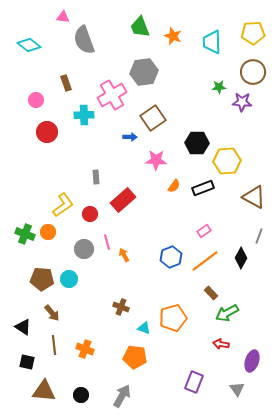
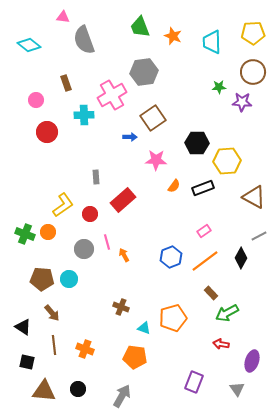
gray line at (259, 236): rotated 42 degrees clockwise
black circle at (81, 395): moved 3 px left, 6 px up
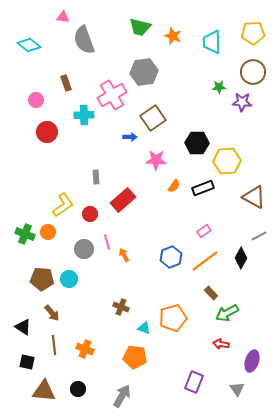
green trapezoid at (140, 27): rotated 55 degrees counterclockwise
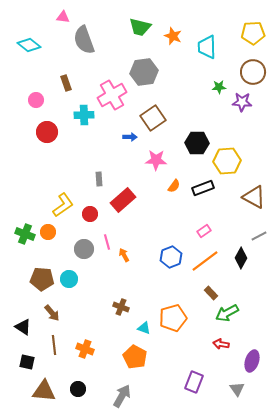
cyan trapezoid at (212, 42): moved 5 px left, 5 px down
gray rectangle at (96, 177): moved 3 px right, 2 px down
orange pentagon at (135, 357): rotated 20 degrees clockwise
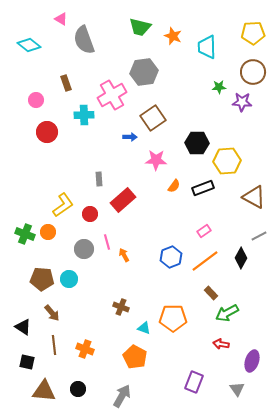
pink triangle at (63, 17): moved 2 px left, 2 px down; rotated 24 degrees clockwise
orange pentagon at (173, 318): rotated 16 degrees clockwise
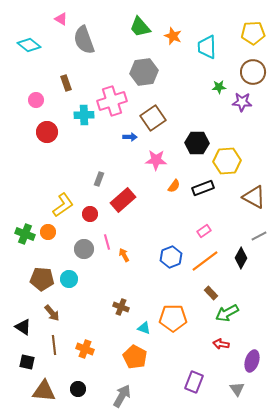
green trapezoid at (140, 27): rotated 35 degrees clockwise
pink cross at (112, 95): moved 6 px down; rotated 12 degrees clockwise
gray rectangle at (99, 179): rotated 24 degrees clockwise
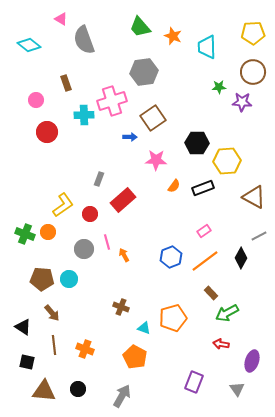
orange pentagon at (173, 318): rotated 16 degrees counterclockwise
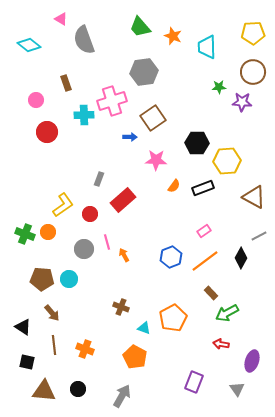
orange pentagon at (173, 318): rotated 12 degrees counterclockwise
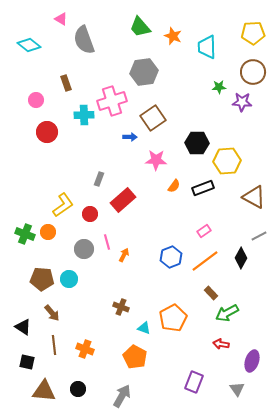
orange arrow at (124, 255): rotated 56 degrees clockwise
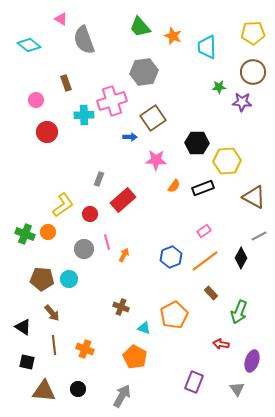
green arrow at (227, 313): moved 12 px right, 1 px up; rotated 40 degrees counterclockwise
orange pentagon at (173, 318): moved 1 px right, 3 px up
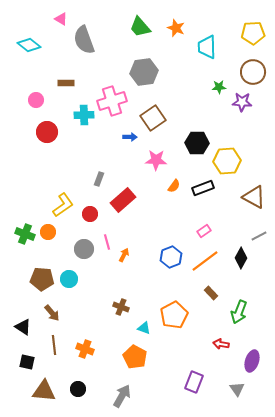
orange star at (173, 36): moved 3 px right, 8 px up
brown rectangle at (66, 83): rotated 70 degrees counterclockwise
